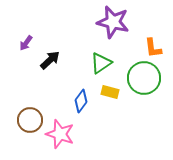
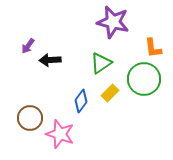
purple arrow: moved 2 px right, 3 px down
black arrow: rotated 140 degrees counterclockwise
green circle: moved 1 px down
yellow rectangle: moved 1 px down; rotated 60 degrees counterclockwise
brown circle: moved 2 px up
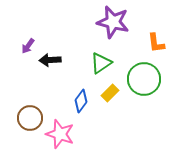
orange L-shape: moved 3 px right, 5 px up
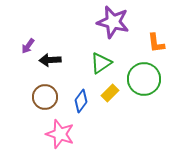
brown circle: moved 15 px right, 21 px up
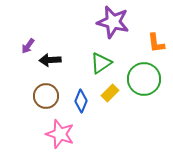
brown circle: moved 1 px right, 1 px up
blue diamond: rotated 15 degrees counterclockwise
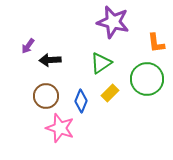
green circle: moved 3 px right
pink star: moved 6 px up
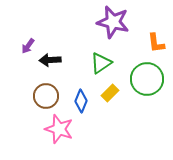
pink star: moved 1 px left, 1 px down
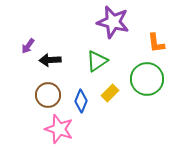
green triangle: moved 4 px left, 2 px up
brown circle: moved 2 px right, 1 px up
